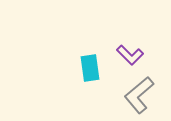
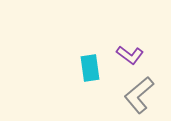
purple L-shape: rotated 8 degrees counterclockwise
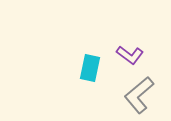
cyan rectangle: rotated 20 degrees clockwise
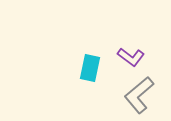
purple L-shape: moved 1 px right, 2 px down
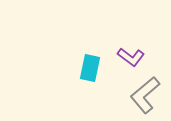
gray L-shape: moved 6 px right
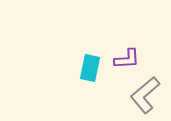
purple L-shape: moved 4 px left, 2 px down; rotated 40 degrees counterclockwise
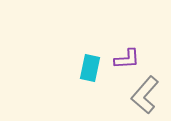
gray L-shape: rotated 9 degrees counterclockwise
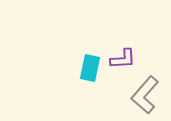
purple L-shape: moved 4 px left
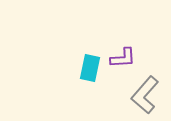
purple L-shape: moved 1 px up
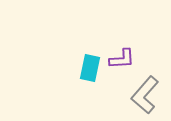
purple L-shape: moved 1 px left, 1 px down
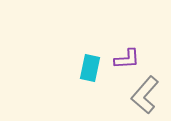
purple L-shape: moved 5 px right
